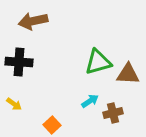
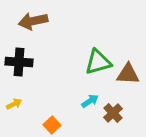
yellow arrow: rotated 63 degrees counterclockwise
brown cross: rotated 30 degrees counterclockwise
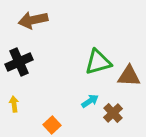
brown arrow: moved 1 px up
black cross: rotated 28 degrees counterclockwise
brown triangle: moved 1 px right, 2 px down
yellow arrow: rotated 70 degrees counterclockwise
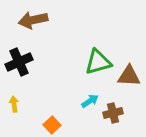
brown cross: rotated 30 degrees clockwise
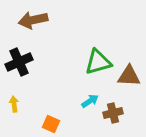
orange square: moved 1 px left, 1 px up; rotated 24 degrees counterclockwise
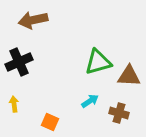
brown cross: moved 6 px right; rotated 30 degrees clockwise
orange square: moved 1 px left, 2 px up
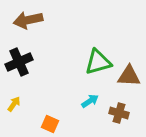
brown arrow: moved 5 px left
yellow arrow: rotated 42 degrees clockwise
orange square: moved 2 px down
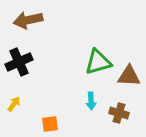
cyan arrow: moved 1 px right; rotated 120 degrees clockwise
orange square: rotated 30 degrees counterclockwise
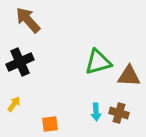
brown arrow: rotated 60 degrees clockwise
black cross: moved 1 px right
cyan arrow: moved 5 px right, 11 px down
